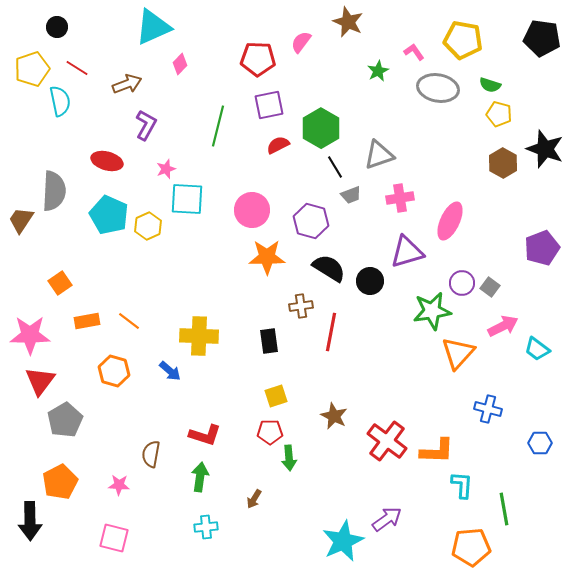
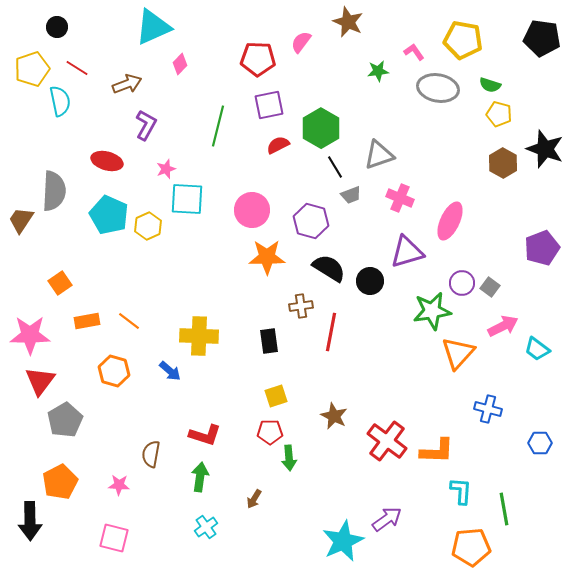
green star at (378, 71): rotated 20 degrees clockwise
pink cross at (400, 198): rotated 32 degrees clockwise
cyan L-shape at (462, 485): moved 1 px left, 6 px down
cyan cross at (206, 527): rotated 30 degrees counterclockwise
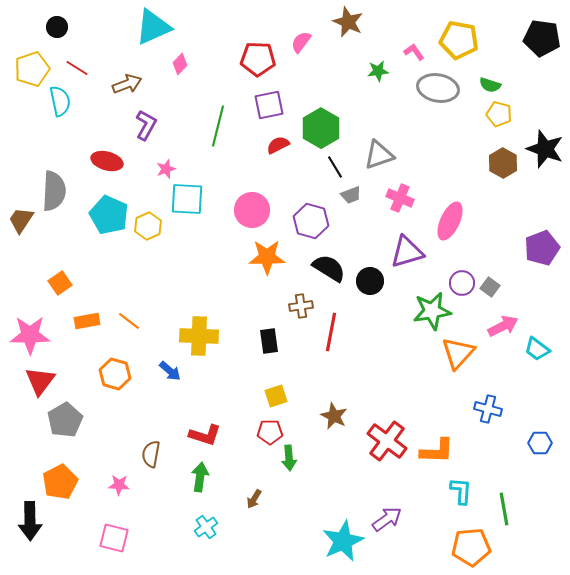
yellow pentagon at (463, 40): moved 4 px left
orange hexagon at (114, 371): moved 1 px right, 3 px down
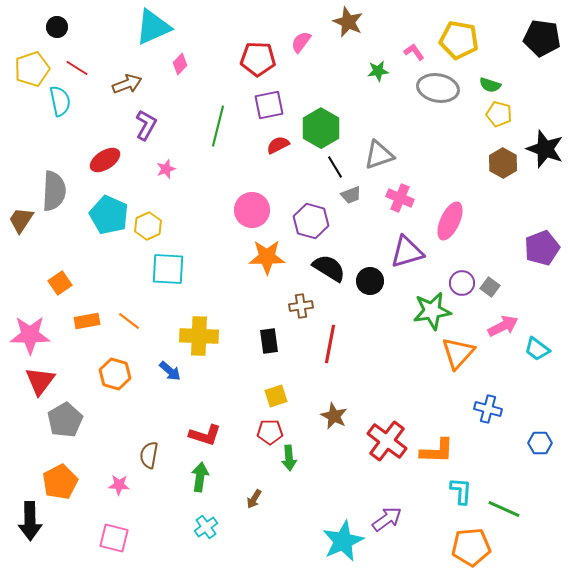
red ellipse at (107, 161): moved 2 px left, 1 px up; rotated 48 degrees counterclockwise
cyan square at (187, 199): moved 19 px left, 70 px down
red line at (331, 332): moved 1 px left, 12 px down
brown semicircle at (151, 454): moved 2 px left, 1 px down
green line at (504, 509): rotated 56 degrees counterclockwise
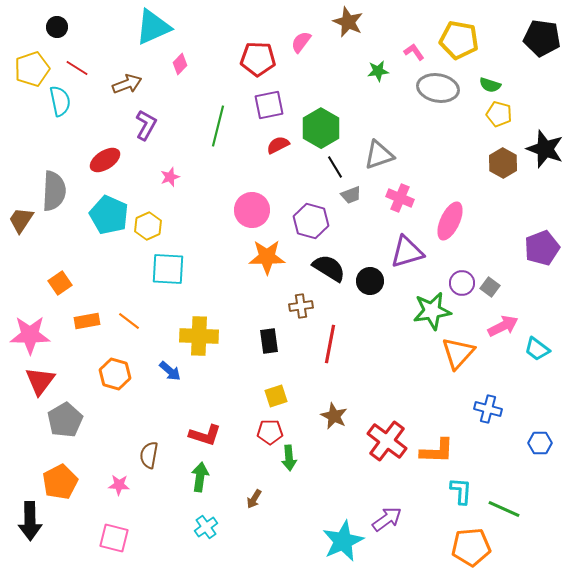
pink star at (166, 169): moved 4 px right, 8 px down
